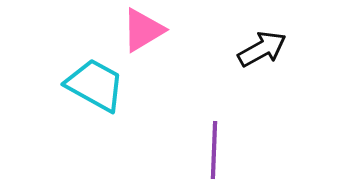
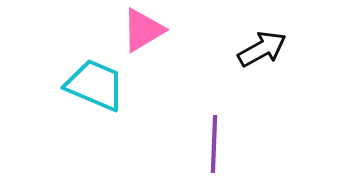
cyan trapezoid: rotated 6 degrees counterclockwise
purple line: moved 6 px up
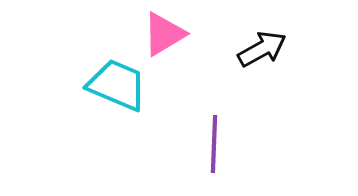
pink triangle: moved 21 px right, 4 px down
cyan trapezoid: moved 22 px right
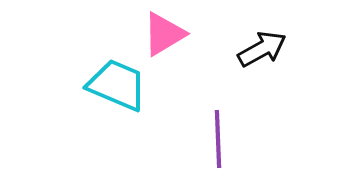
purple line: moved 4 px right, 5 px up; rotated 4 degrees counterclockwise
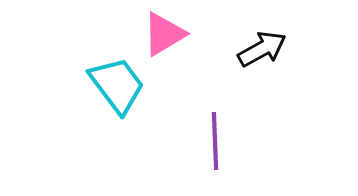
cyan trapezoid: rotated 30 degrees clockwise
purple line: moved 3 px left, 2 px down
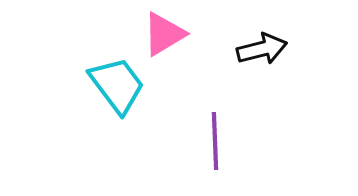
black arrow: rotated 15 degrees clockwise
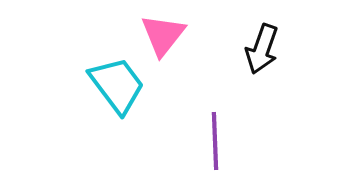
pink triangle: moved 1 px left, 1 px down; rotated 21 degrees counterclockwise
black arrow: rotated 123 degrees clockwise
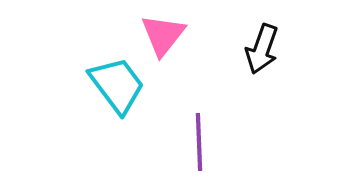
purple line: moved 16 px left, 1 px down
